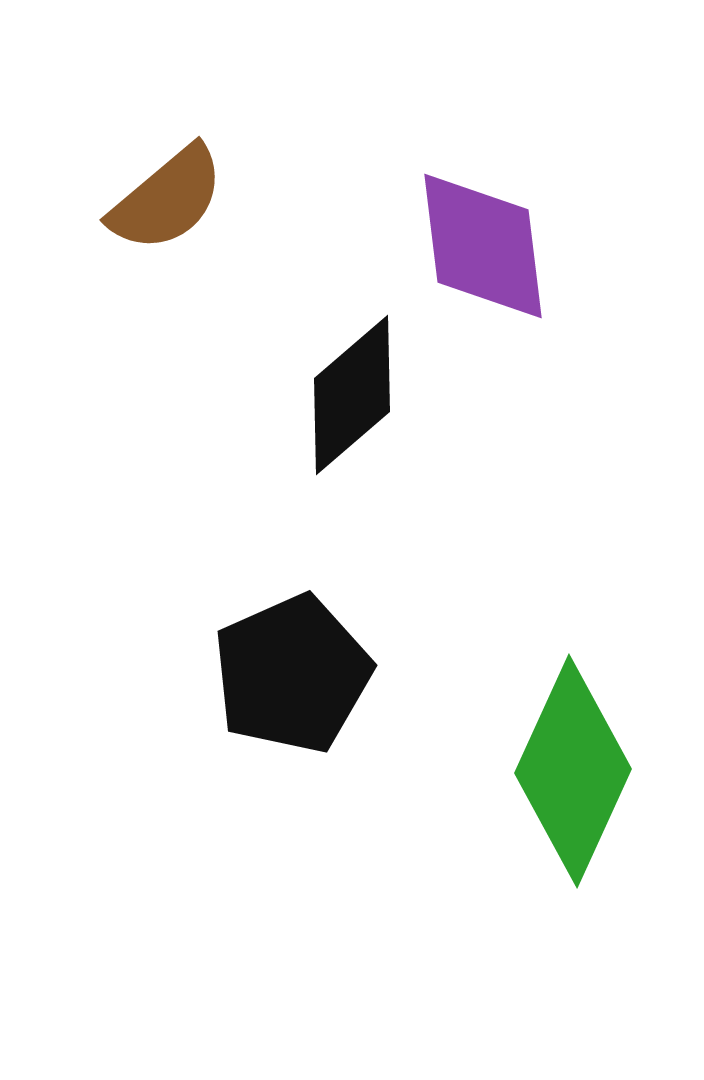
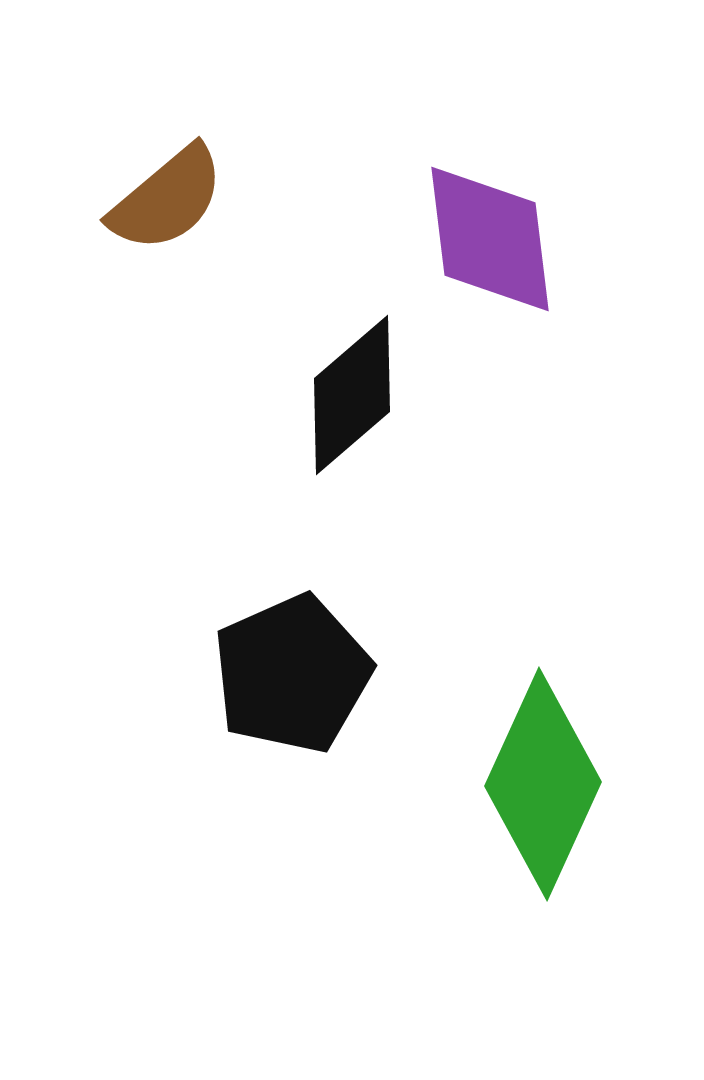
purple diamond: moved 7 px right, 7 px up
green diamond: moved 30 px left, 13 px down
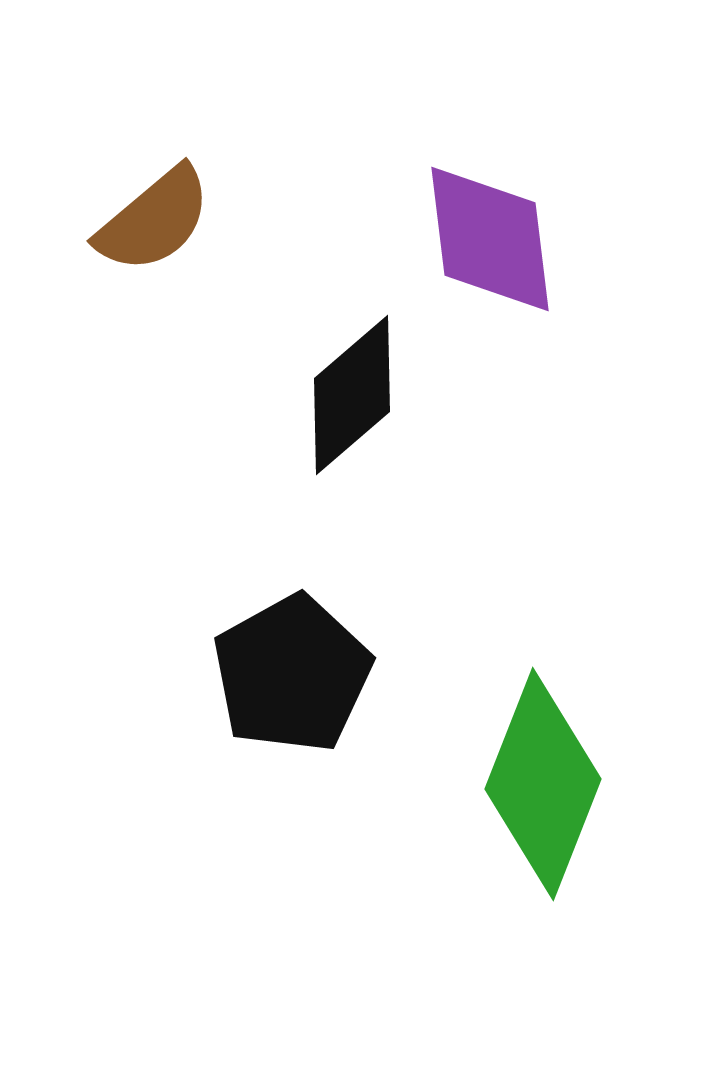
brown semicircle: moved 13 px left, 21 px down
black pentagon: rotated 5 degrees counterclockwise
green diamond: rotated 3 degrees counterclockwise
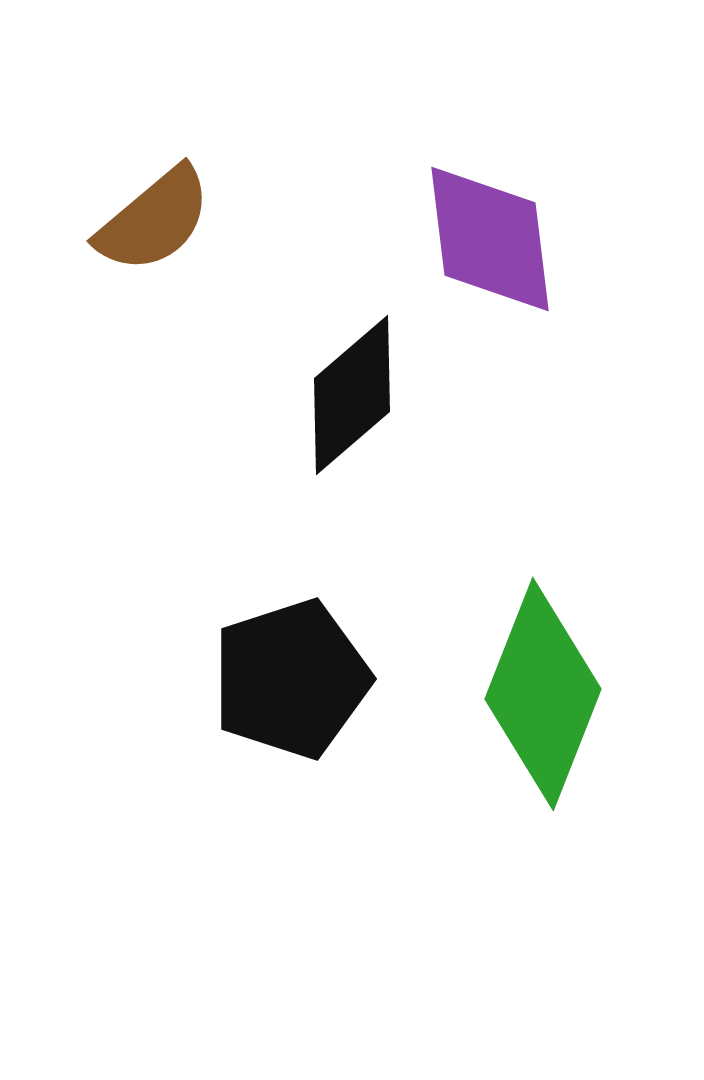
black pentagon: moved 1 px left, 5 px down; rotated 11 degrees clockwise
green diamond: moved 90 px up
